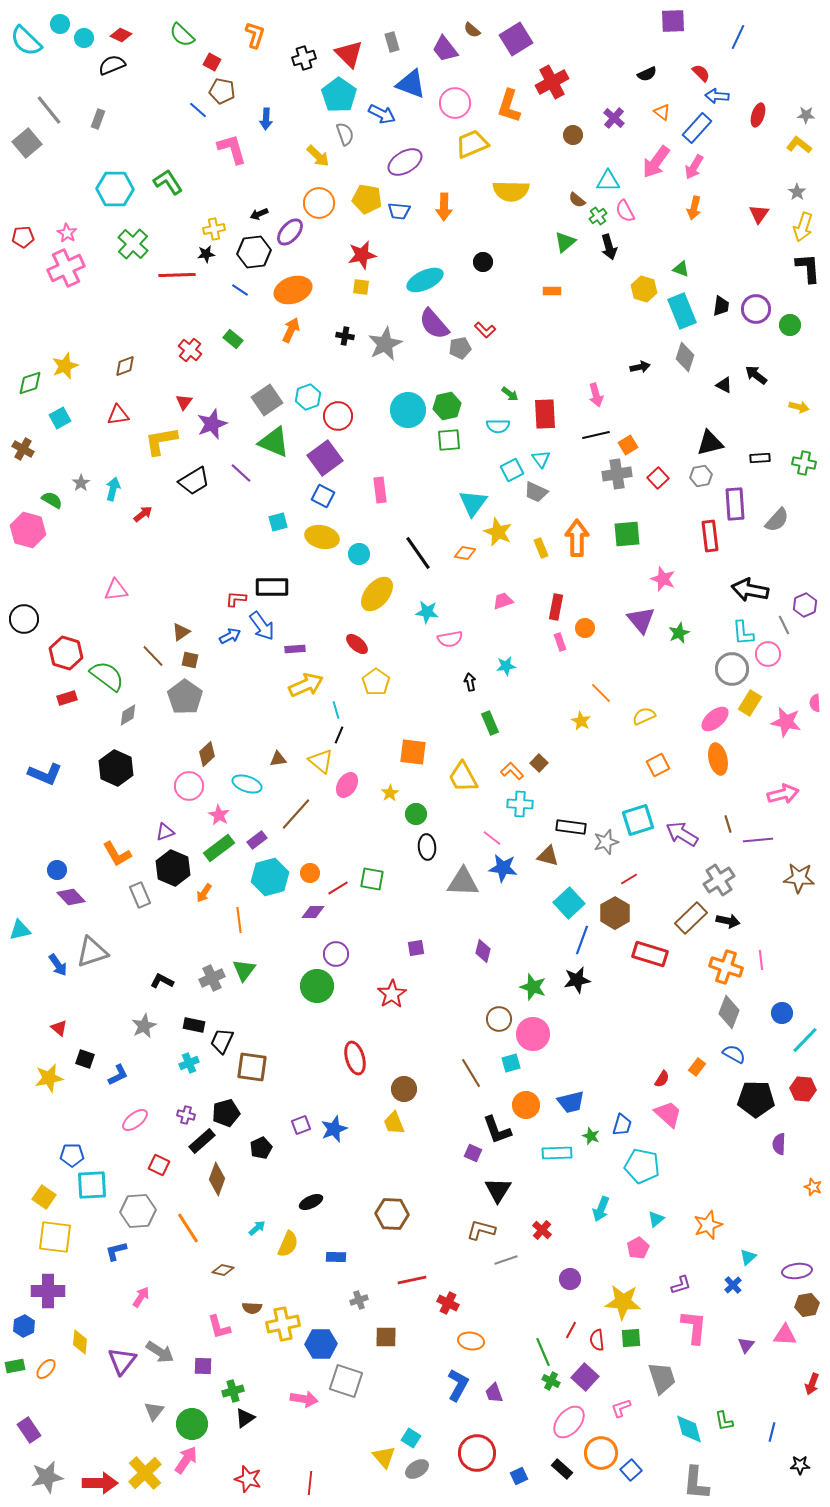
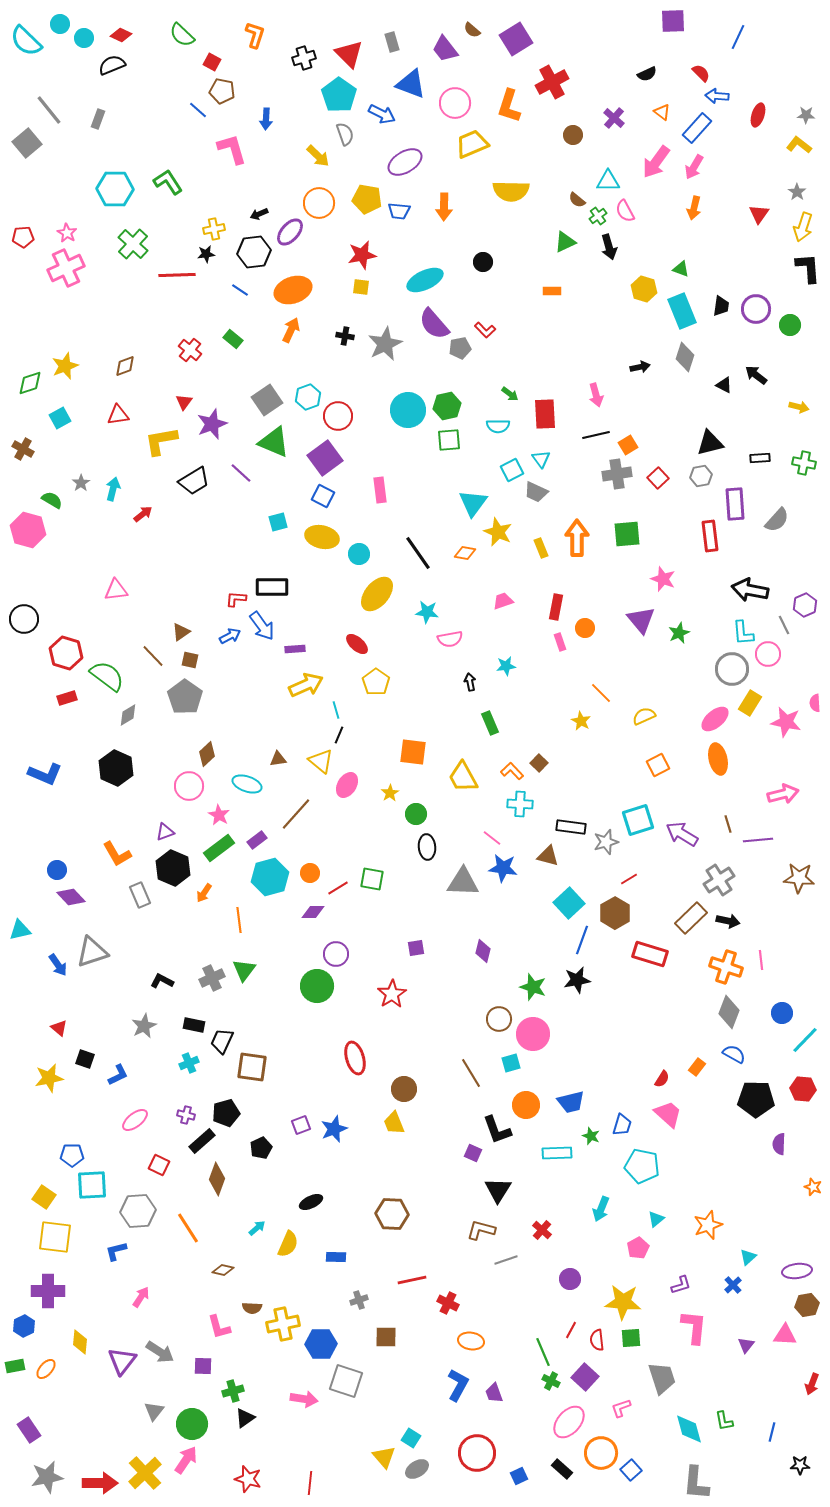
green triangle at (565, 242): rotated 15 degrees clockwise
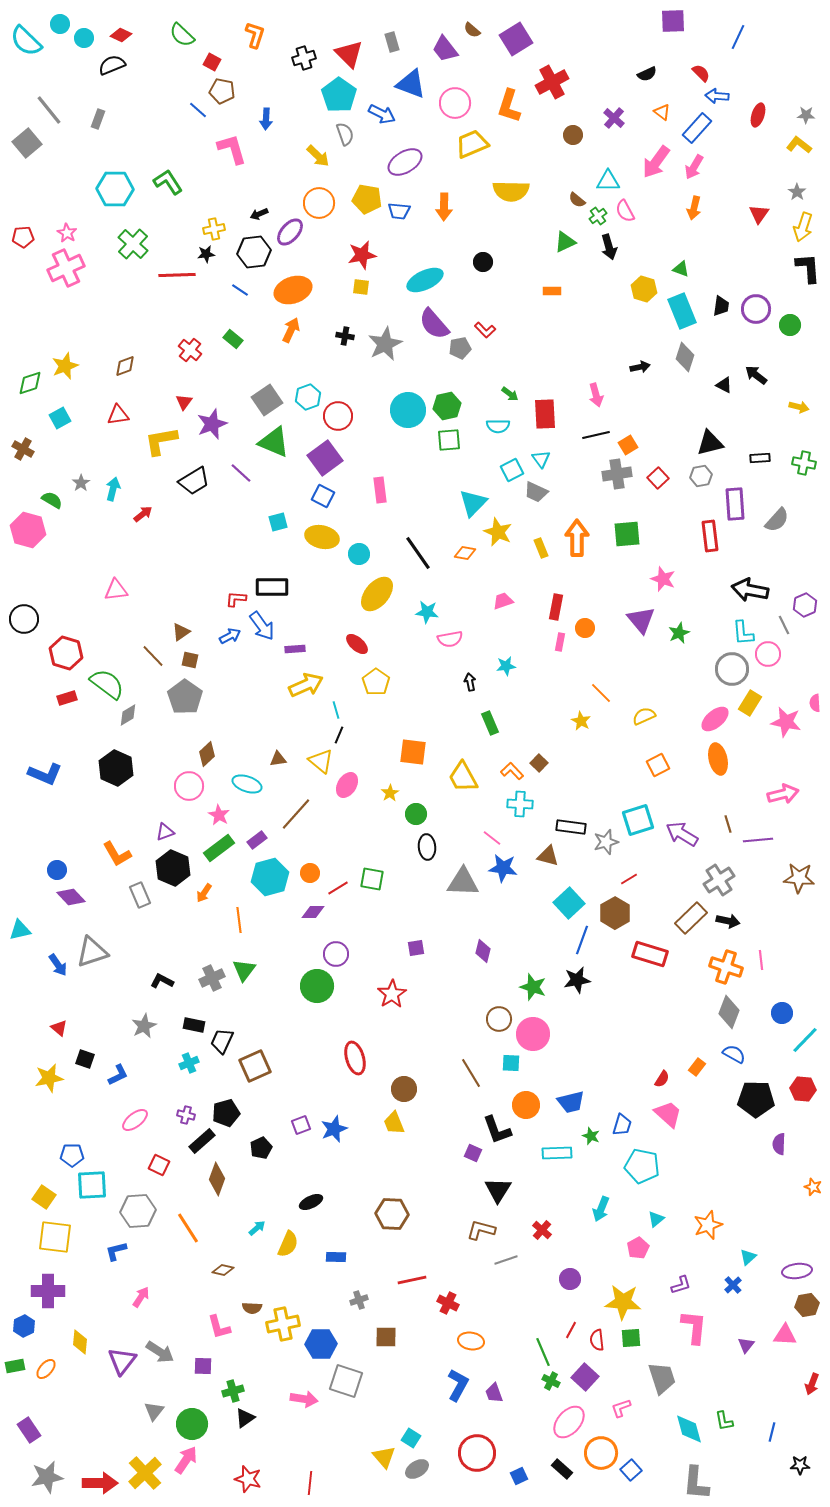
cyan triangle at (473, 503): rotated 8 degrees clockwise
pink rectangle at (560, 642): rotated 30 degrees clockwise
green semicircle at (107, 676): moved 8 px down
cyan square at (511, 1063): rotated 18 degrees clockwise
brown square at (252, 1067): moved 3 px right, 1 px up; rotated 32 degrees counterclockwise
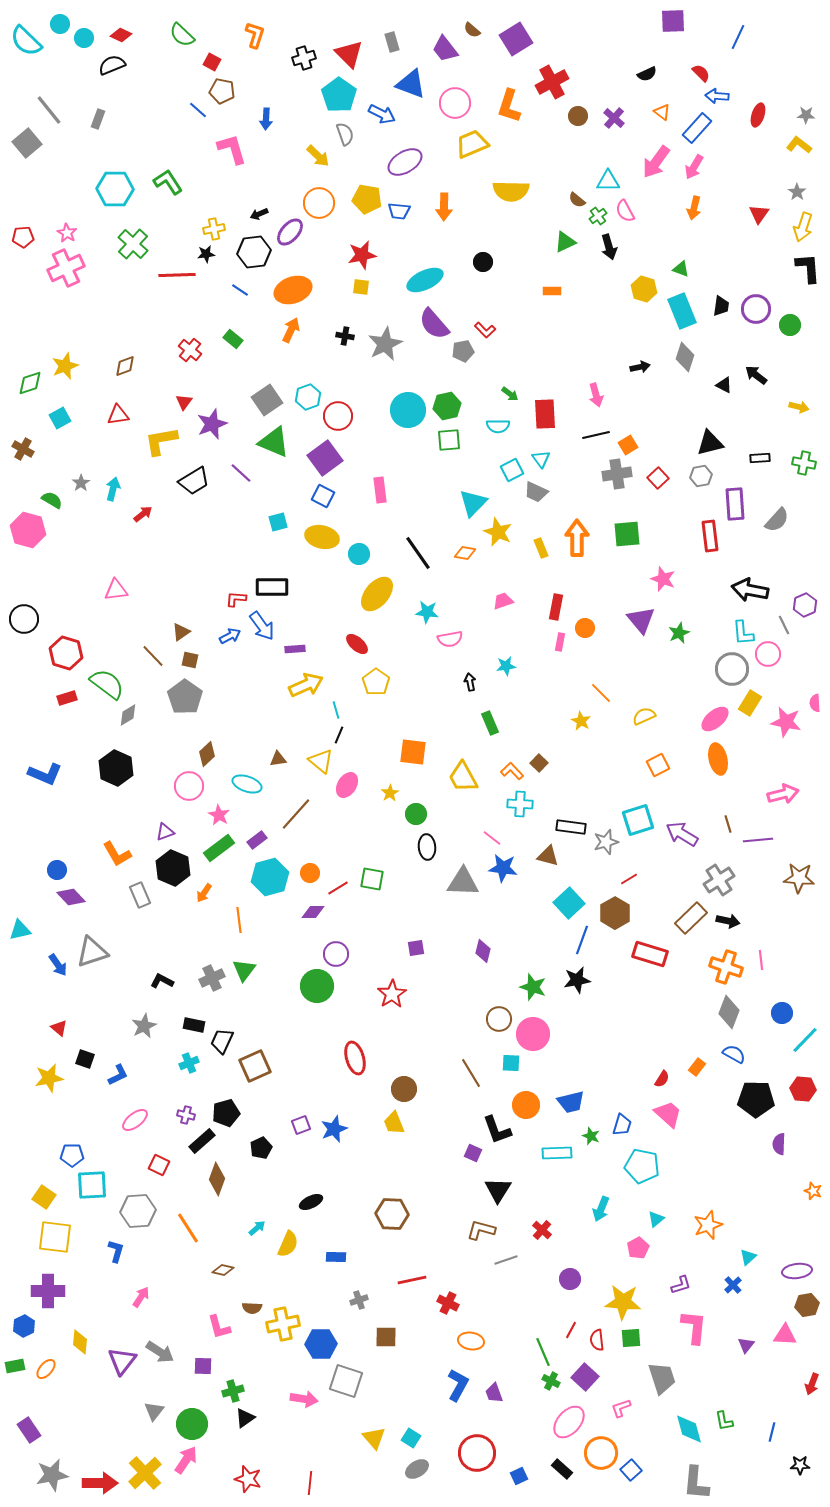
brown circle at (573, 135): moved 5 px right, 19 px up
gray pentagon at (460, 348): moved 3 px right, 3 px down
orange star at (813, 1187): moved 4 px down
blue L-shape at (116, 1251): rotated 120 degrees clockwise
yellow triangle at (384, 1457): moved 10 px left, 19 px up
gray star at (47, 1477): moved 5 px right, 2 px up
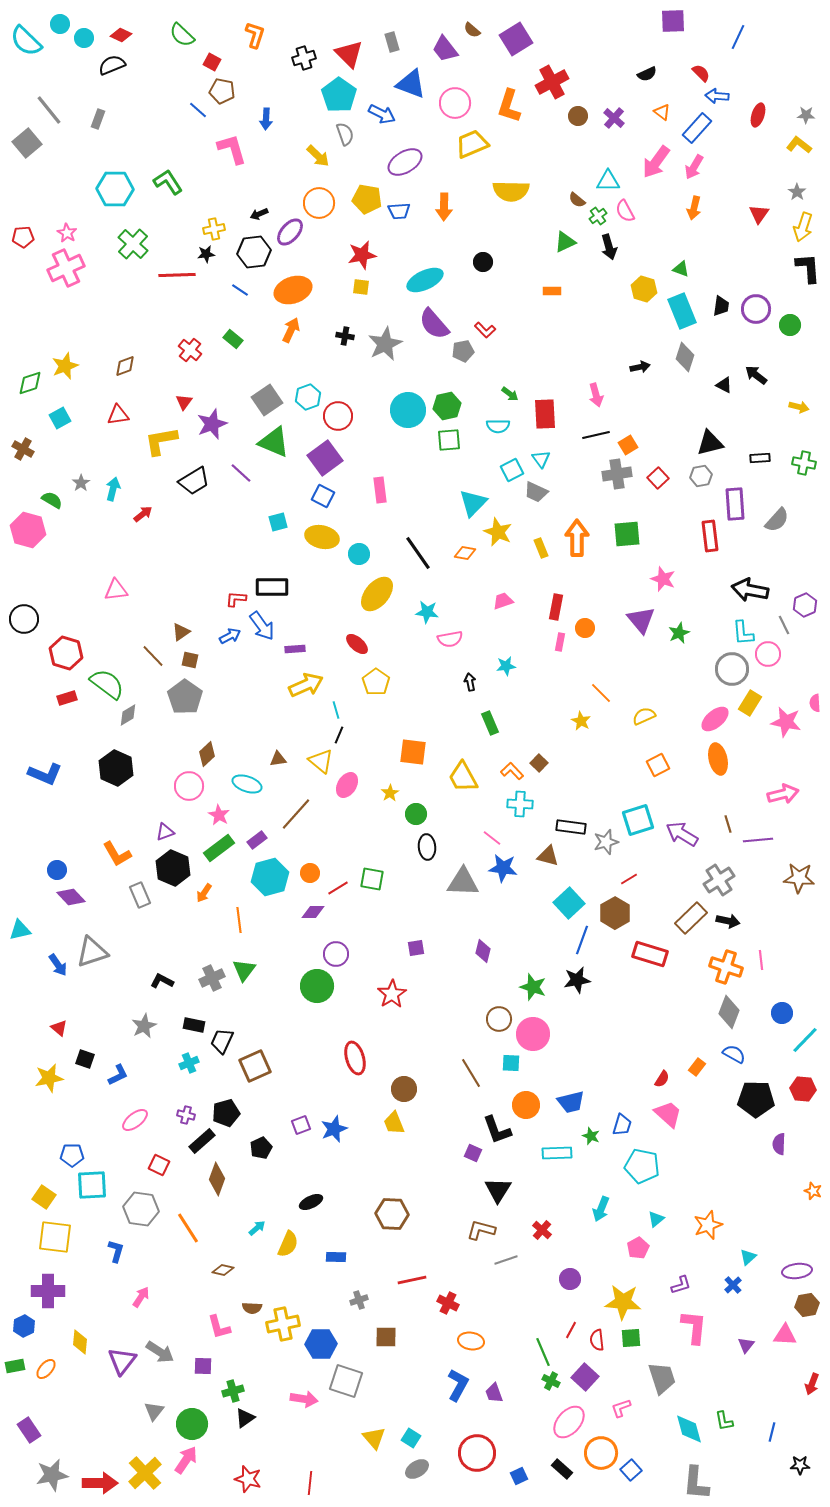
blue trapezoid at (399, 211): rotated 10 degrees counterclockwise
gray hexagon at (138, 1211): moved 3 px right, 2 px up; rotated 12 degrees clockwise
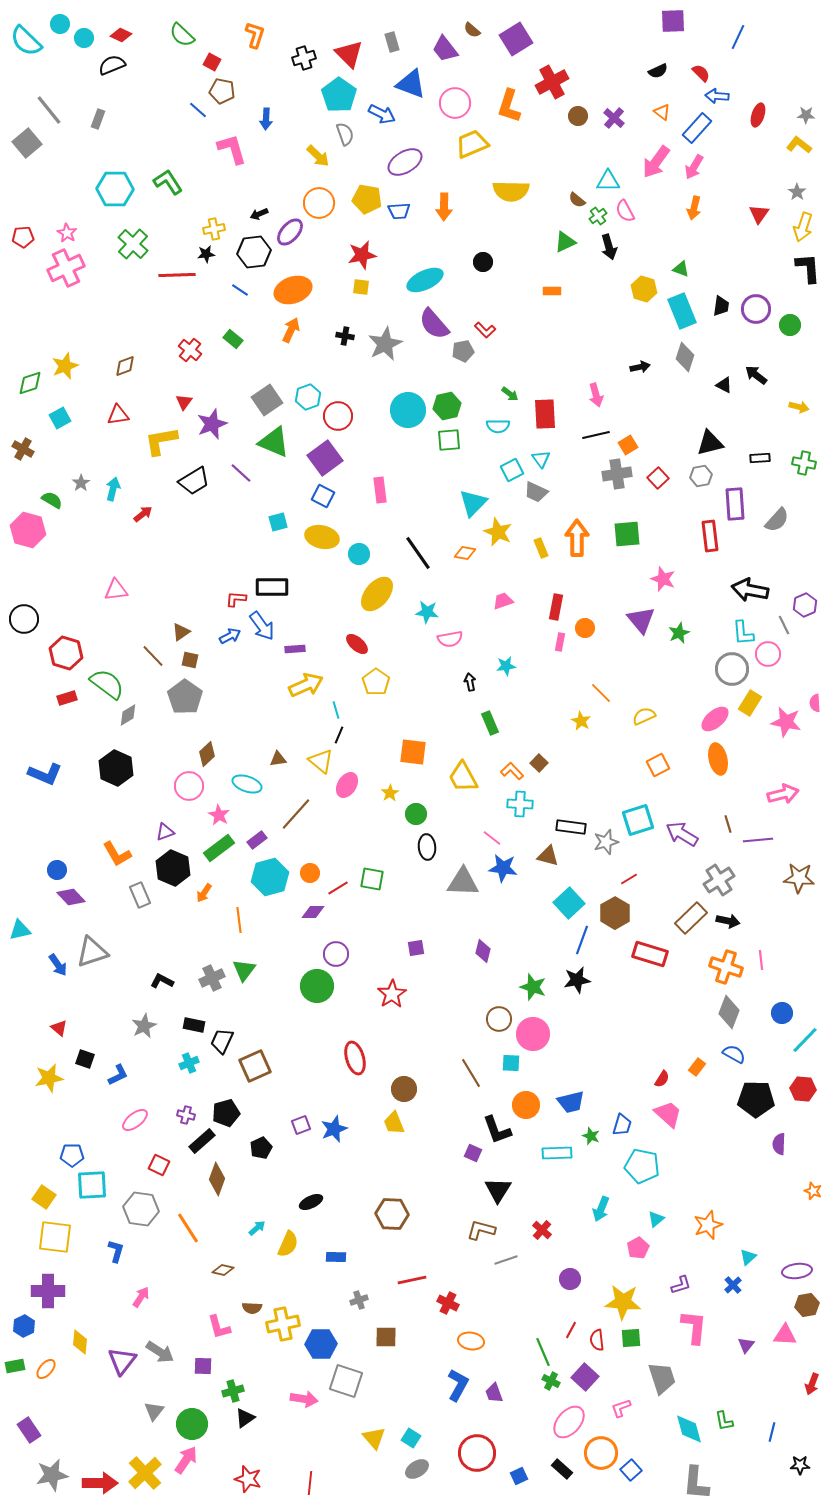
black semicircle at (647, 74): moved 11 px right, 3 px up
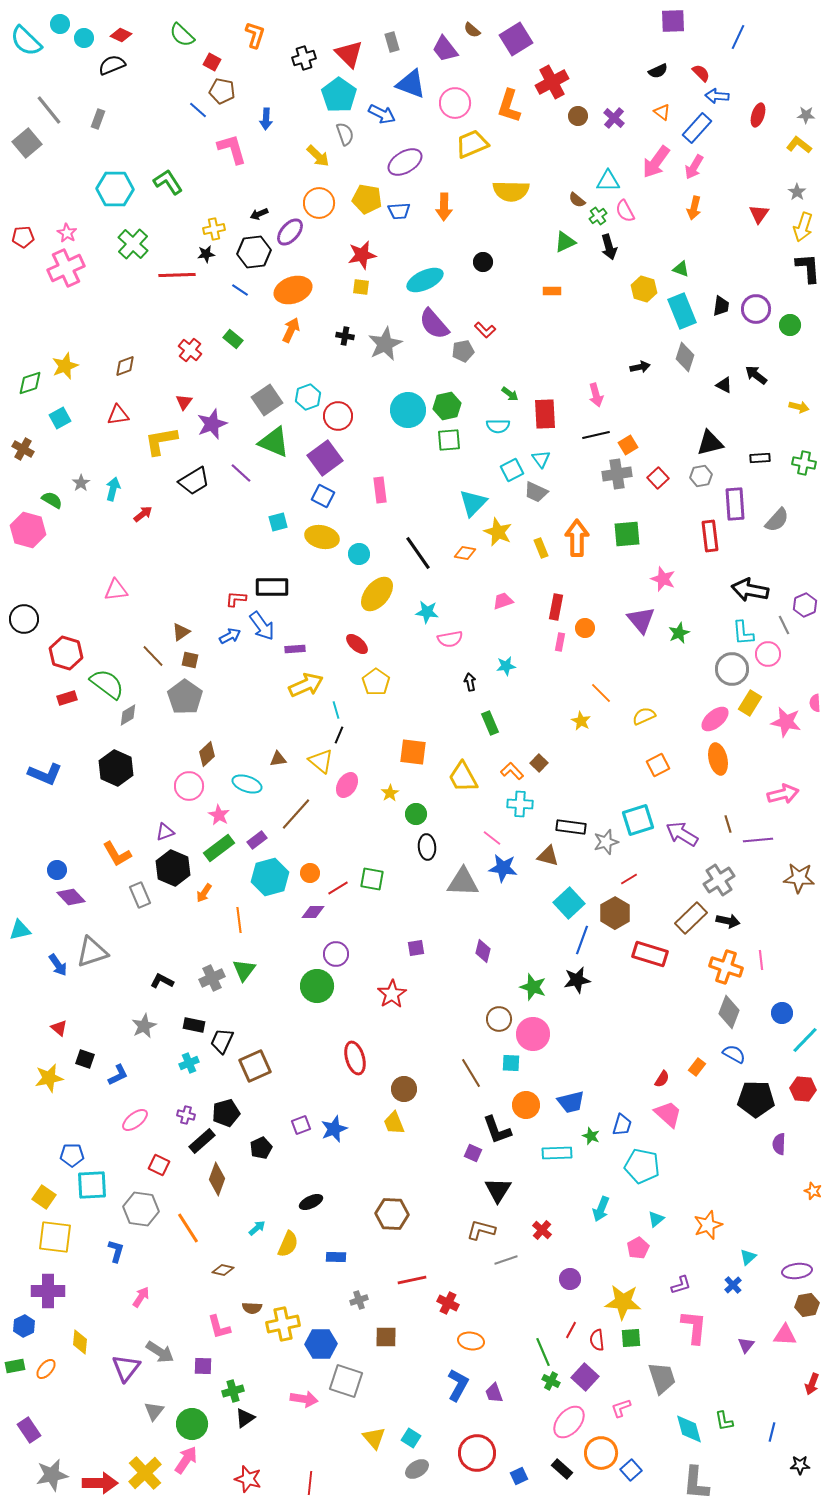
purple triangle at (122, 1361): moved 4 px right, 7 px down
